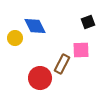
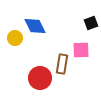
black square: moved 3 px right, 1 px down
brown rectangle: rotated 18 degrees counterclockwise
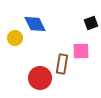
blue diamond: moved 2 px up
pink square: moved 1 px down
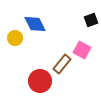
black square: moved 3 px up
pink square: moved 1 px right, 1 px up; rotated 30 degrees clockwise
brown rectangle: rotated 30 degrees clockwise
red circle: moved 3 px down
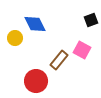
brown rectangle: moved 3 px left, 4 px up
red circle: moved 4 px left
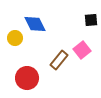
black square: rotated 16 degrees clockwise
pink square: rotated 24 degrees clockwise
red circle: moved 9 px left, 3 px up
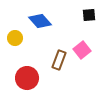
black square: moved 2 px left, 5 px up
blue diamond: moved 5 px right, 3 px up; rotated 15 degrees counterclockwise
brown rectangle: rotated 18 degrees counterclockwise
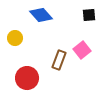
blue diamond: moved 1 px right, 6 px up
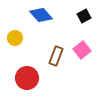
black square: moved 5 px left, 1 px down; rotated 24 degrees counterclockwise
brown rectangle: moved 3 px left, 4 px up
